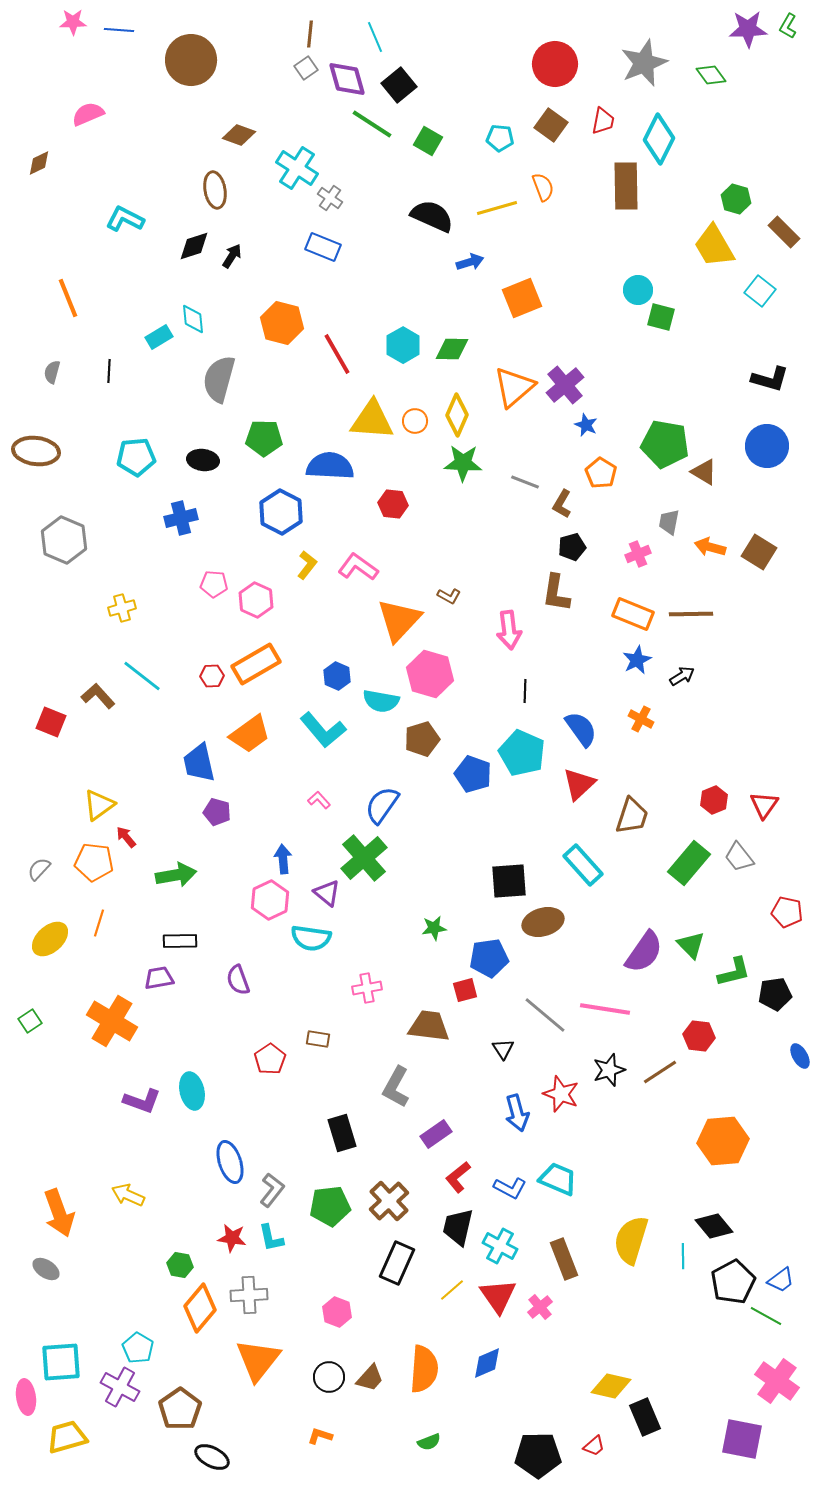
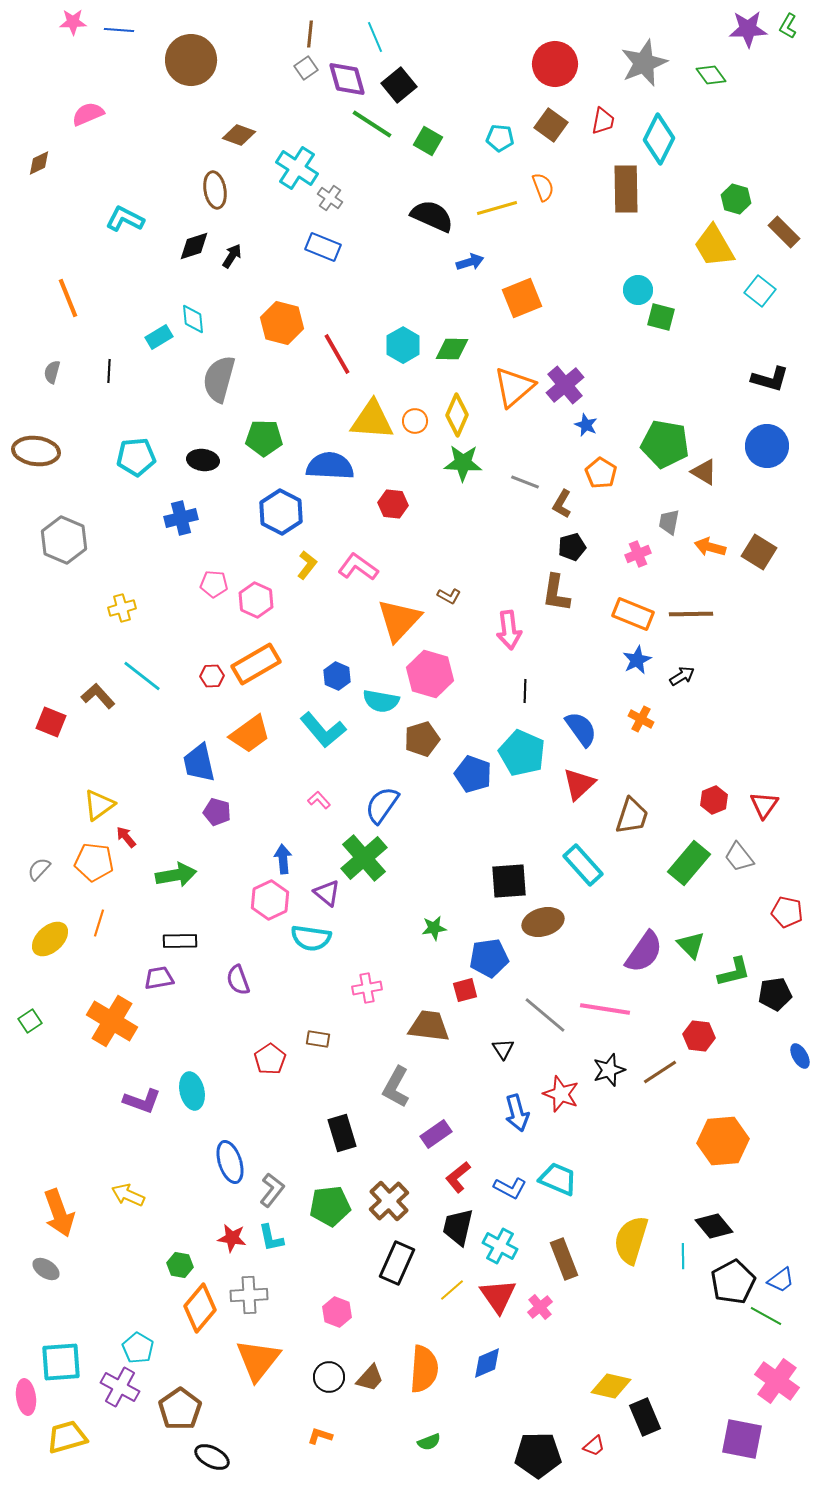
brown rectangle at (626, 186): moved 3 px down
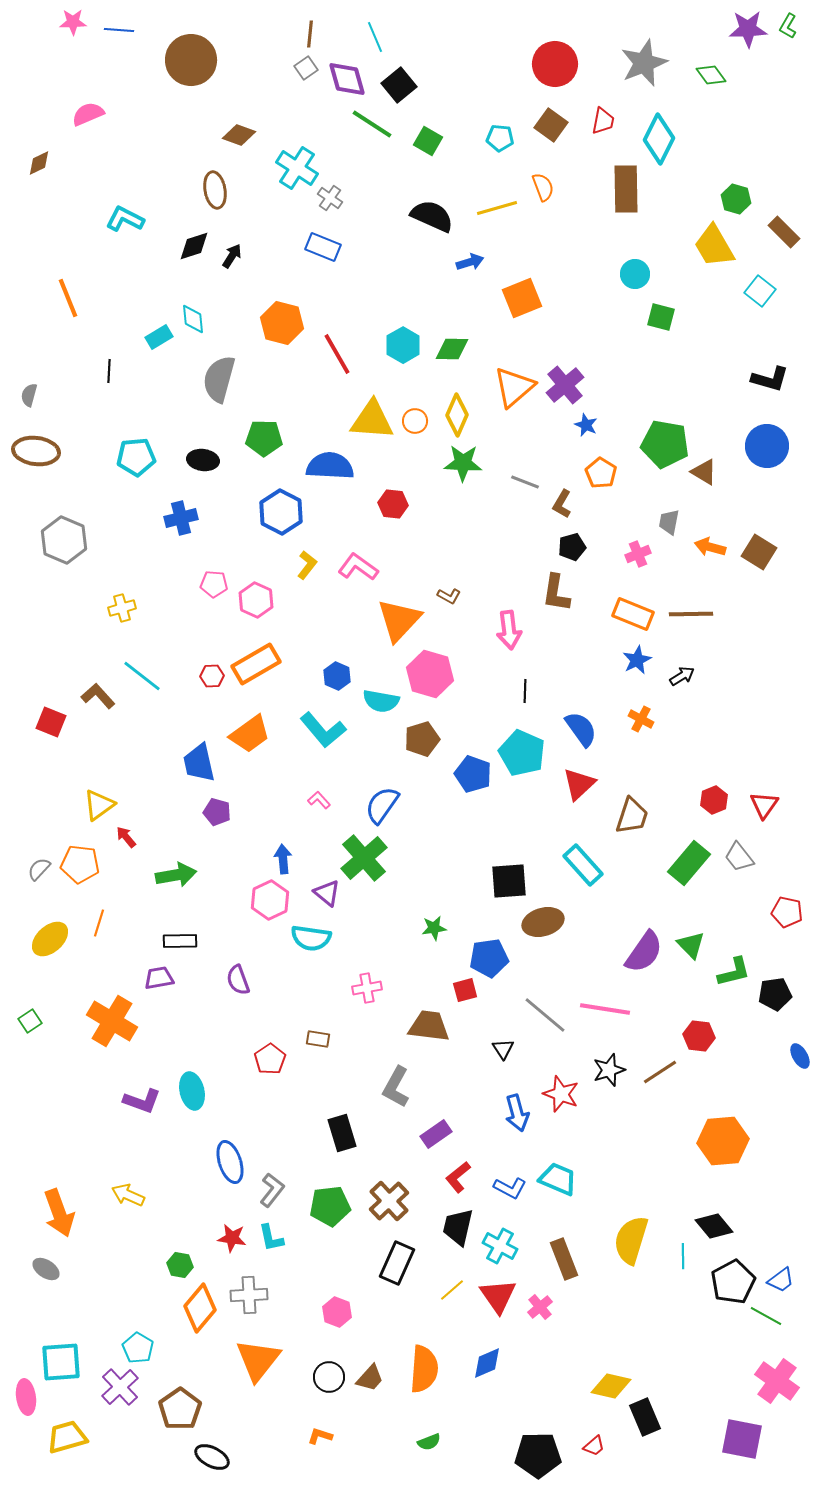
cyan circle at (638, 290): moved 3 px left, 16 px up
gray semicircle at (52, 372): moved 23 px left, 23 px down
orange pentagon at (94, 862): moved 14 px left, 2 px down
purple cross at (120, 1387): rotated 18 degrees clockwise
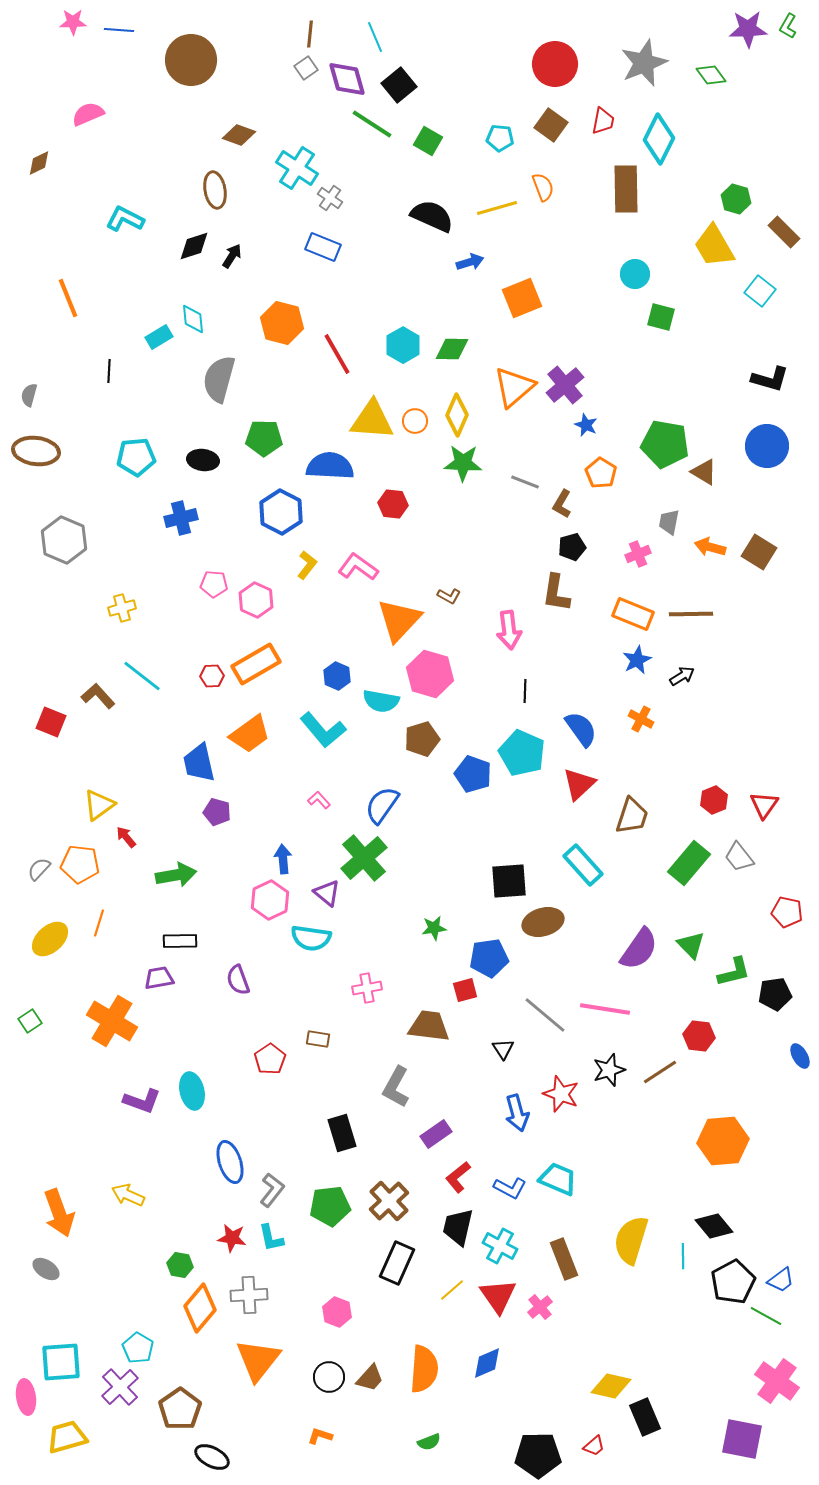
purple semicircle at (644, 952): moved 5 px left, 3 px up
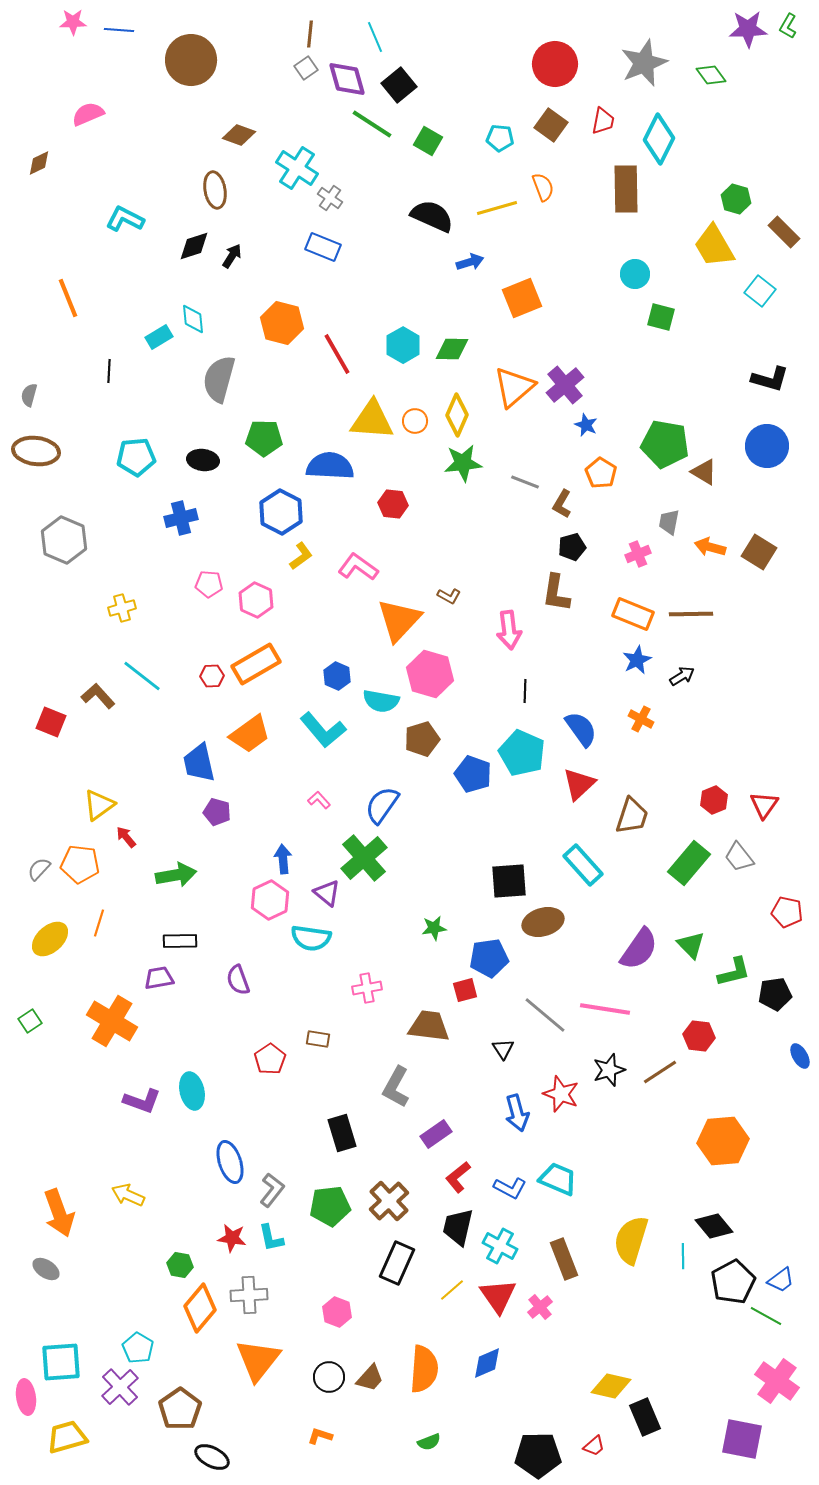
green star at (463, 463): rotated 9 degrees counterclockwise
yellow L-shape at (307, 565): moved 6 px left, 9 px up; rotated 16 degrees clockwise
pink pentagon at (214, 584): moved 5 px left
